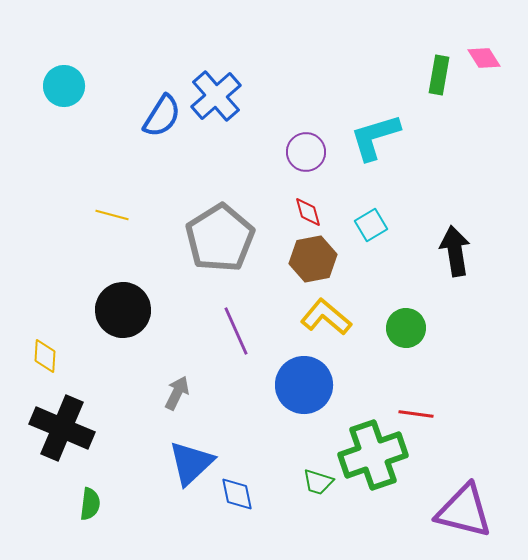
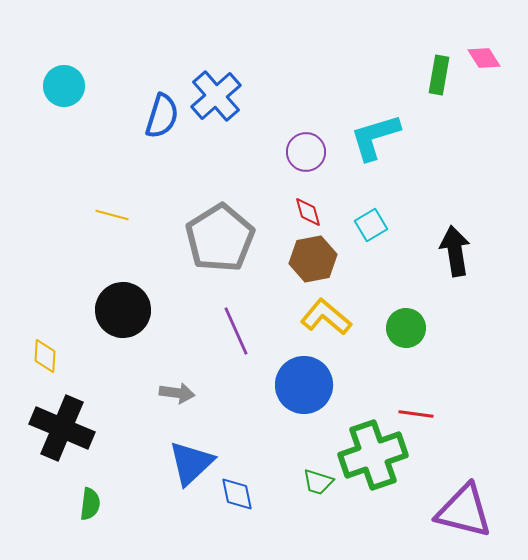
blue semicircle: rotated 15 degrees counterclockwise
gray arrow: rotated 72 degrees clockwise
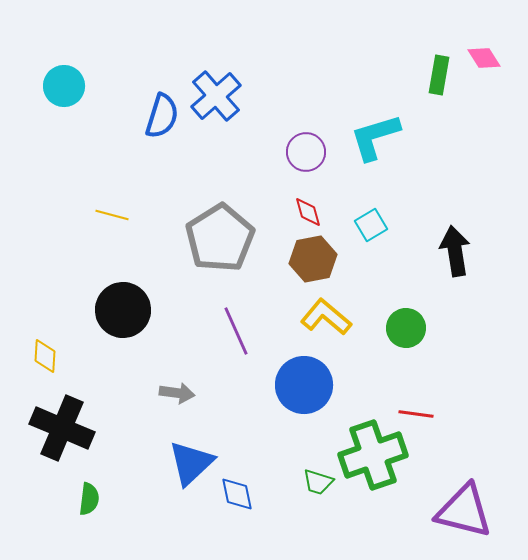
green semicircle: moved 1 px left, 5 px up
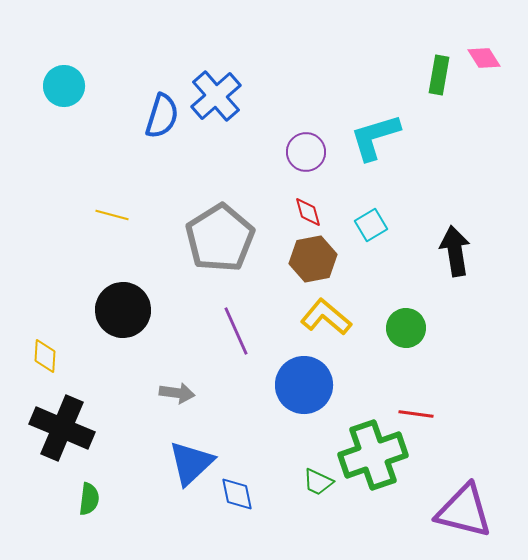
green trapezoid: rotated 8 degrees clockwise
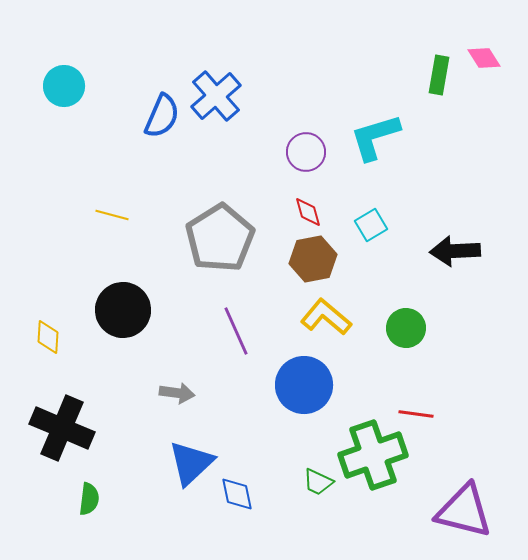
blue semicircle: rotated 6 degrees clockwise
black arrow: rotated 84 degrees counterclockwise
yellow diamond: moved 3 px right, 19 px up
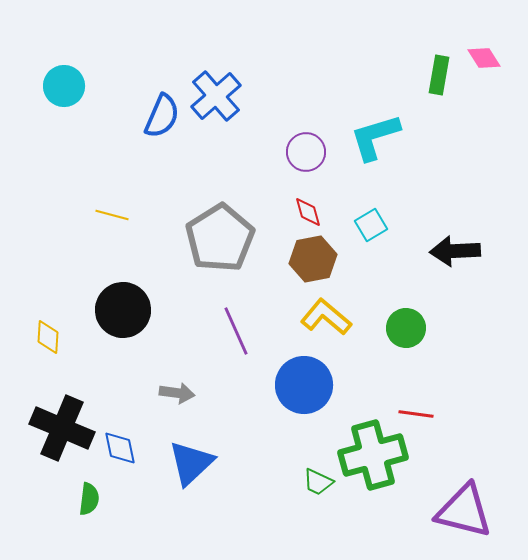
green cross: rotated 4 degrees clockwise
blue diamond: moved 117 px left, 46 px up
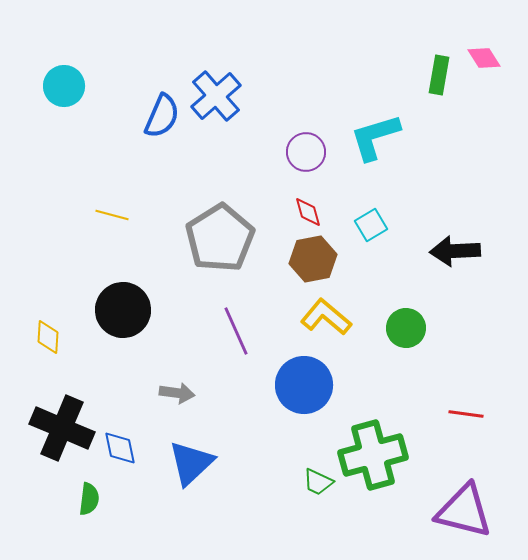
red line: moved 50 px right
